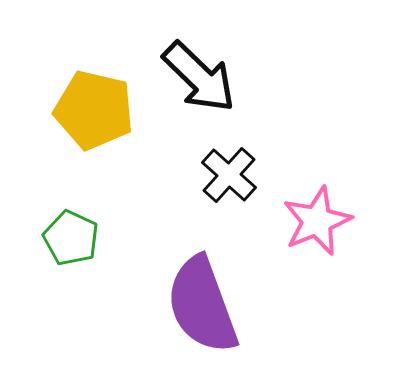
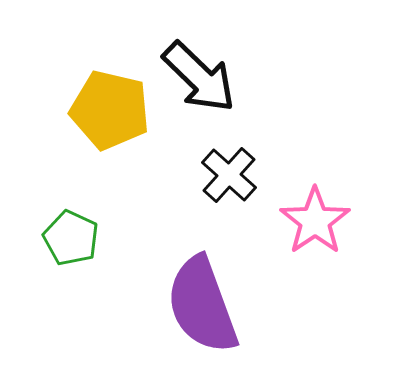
yellow pentagon: moved 16 px right
pink star: moved 2 px left; rotated 12 degrees counterclockwise
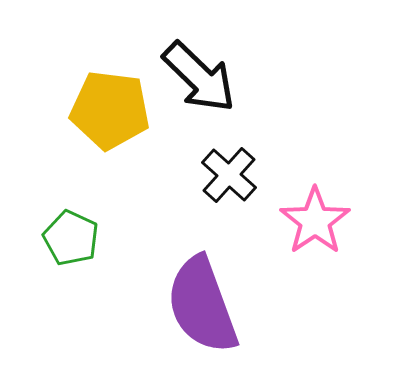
yellow pentagon: rotated 6 degrees counterclockwise
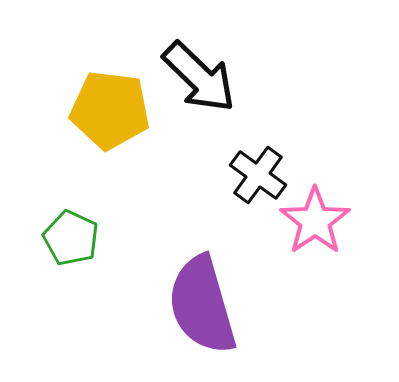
black cross: moved 29 px right; rotated 6 degrees counterclockwise
purple semicircle: rotated 4 degrees clockwise
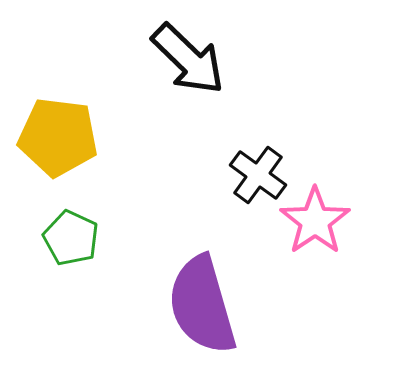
black arrow: moved 11 px left, 18 px up
yellow pentagon: moved 52 px left, 27 px down
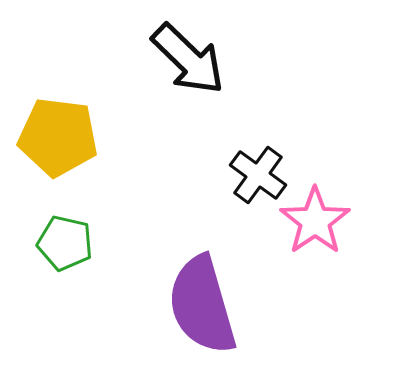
green pentagon: moved 6 px left, 5 px down; rotated 12 degrees counterclockwise
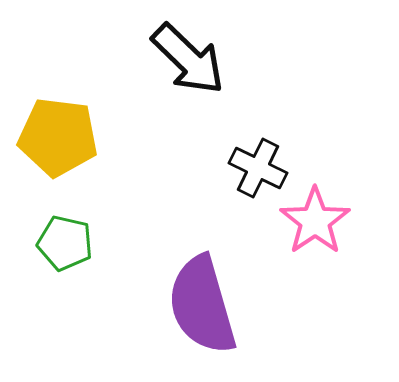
black cross: moved 7 px up; rotated 10 degrees counterclockwise
